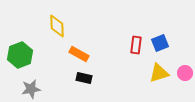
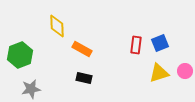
orange rectangle: moved 3 px right, 5 px up
pink circle: moved 2 px up
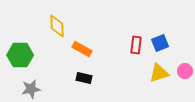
green hexagon: rotated 20 degrees clockwise
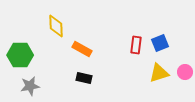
yellow diamond: moved 1 px left
pink circle: moved 1 px down
gray star: moved 1 px left, 3 px up
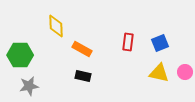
red rectangle: moved 8 px left, 3 px up
yellow triangle: rotated 30 degrees clockwise
black rectangle: moved 1 px left, 2 px up
gray star: moved 1 px left
